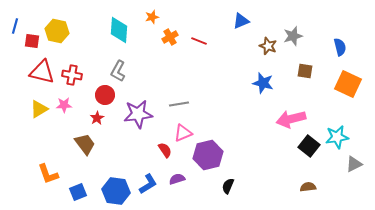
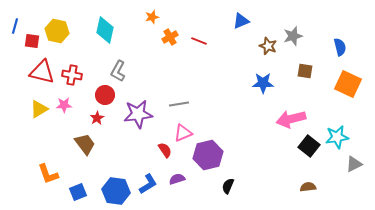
cyan diamond: moved 14 px left; rotated 8 degrees clockwise
blue star: rotated 15 degrees counterclockwise
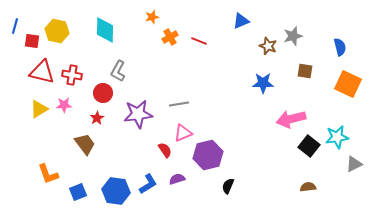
cyan diamond: rotated 12 degrees counterclockwise
red circle: moved 2 px left, 2 px up
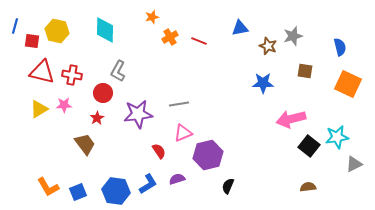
blue triangle: moved 1 px left, 7 px down; rotated 12 degrees clockwise
red semicircle: moved 6 px left, 1 px down
orange L-shape: moved 13 px down; rotated 10 degrees counterclockwise
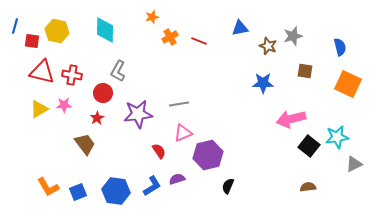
blue L-shape: moved 4 px right, 2 px down
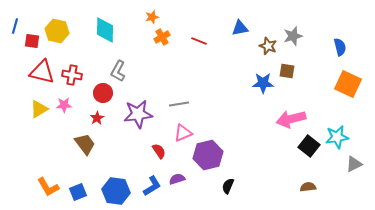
orange cross: moved 8 px left
brown square: moved 18 px left
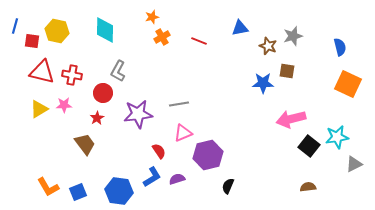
blue L-shape: moved 9 px up
blue hexagon: moved 3 px right
